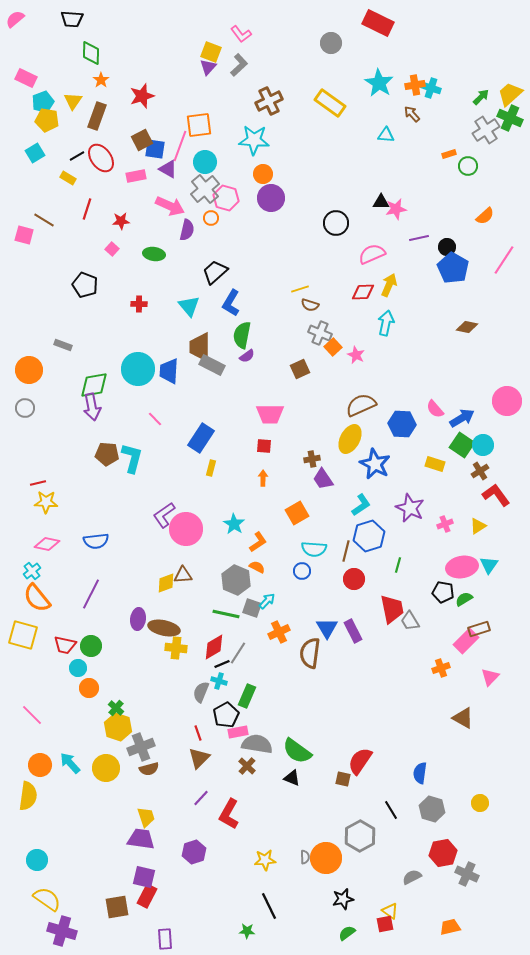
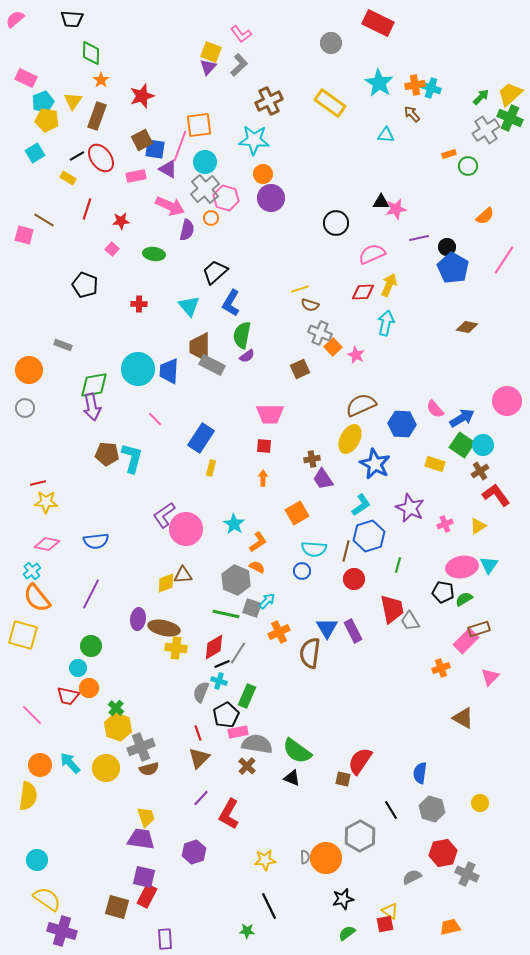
red trapezoid at (65, 645): moved 3 px right, 51 px down
brown square at (117, 907): rotated 25 degrees clockwise
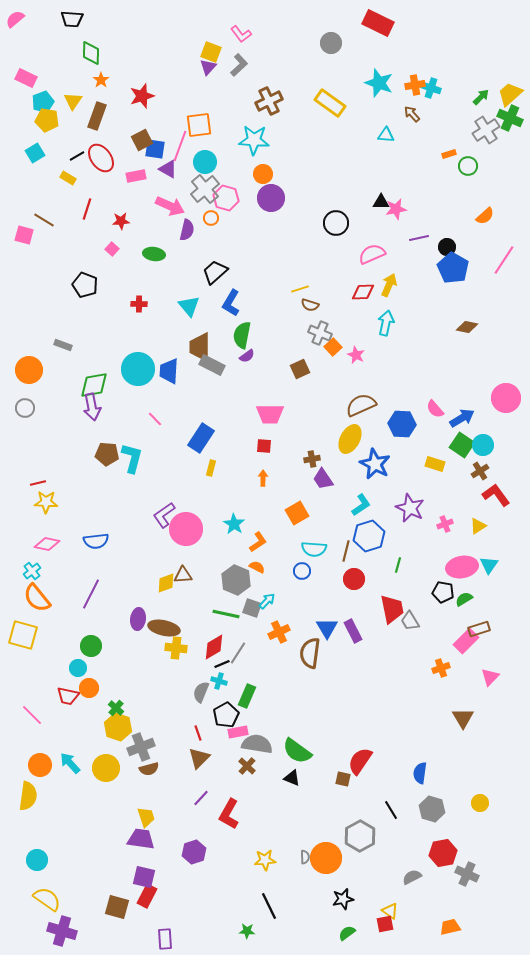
cyan star at (379, 83): rotated 12 degrees counterclockwise
pink circle at (507, 401): moved 1 px left, 3 px up
brown triangle at (463, 718): rotated 30 degrees clockwise
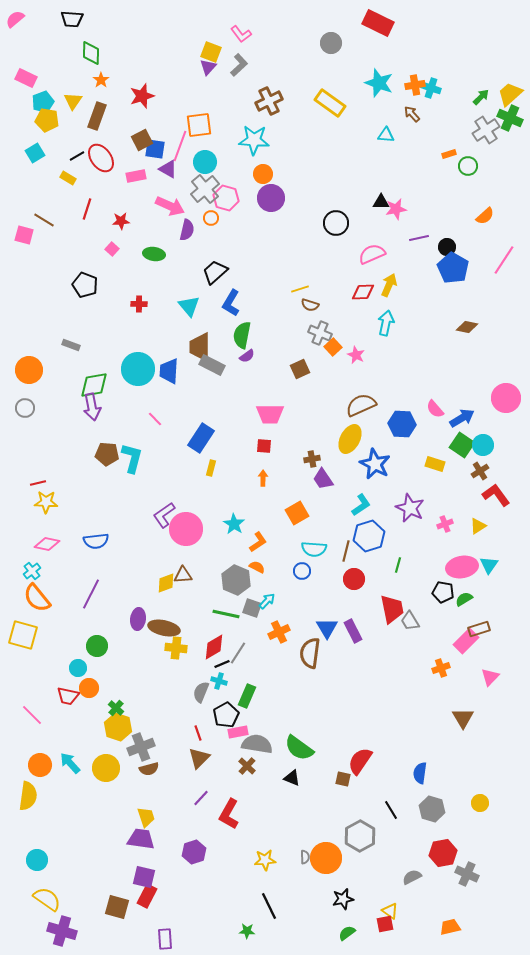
gray rectangle at (63, 345): moved 8 px right
green circle at (91, 646): moved 6 px right
green semicircle at (297, 751): moved 2 px right, 3 px up
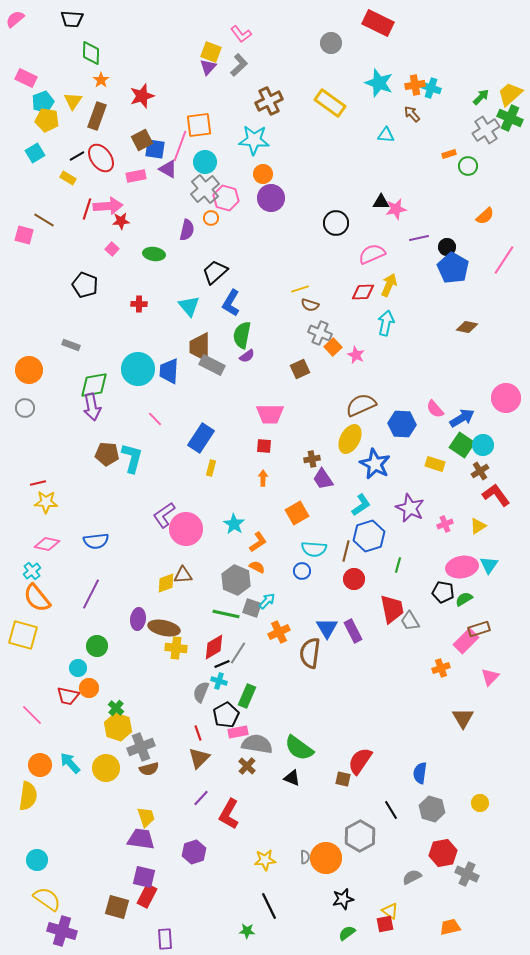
pink arrow at (170, 206): moved 62 px left; rotated 28 degrees counterclockwise
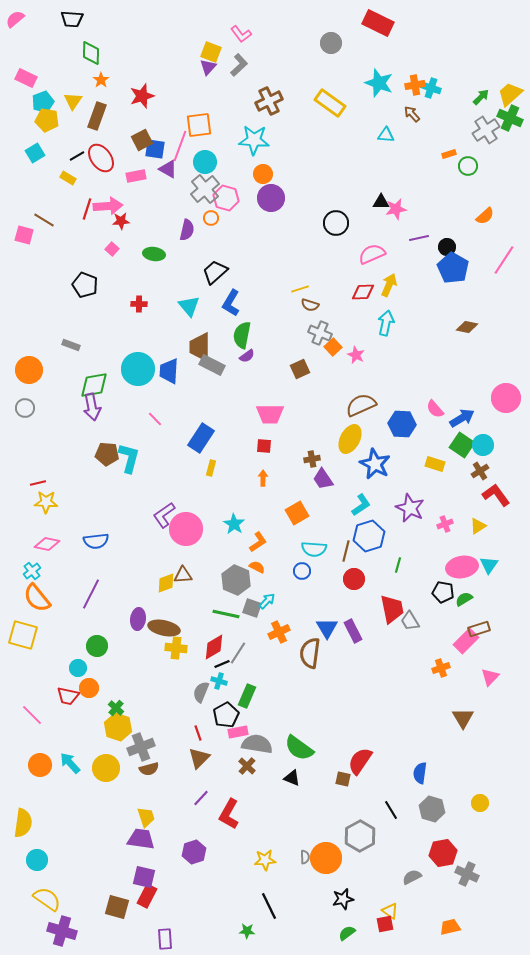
cyan L-shape at (132, 458): moved 3 px left
yellow semicircle at (28, 796): moved 5 px left, 27 px down
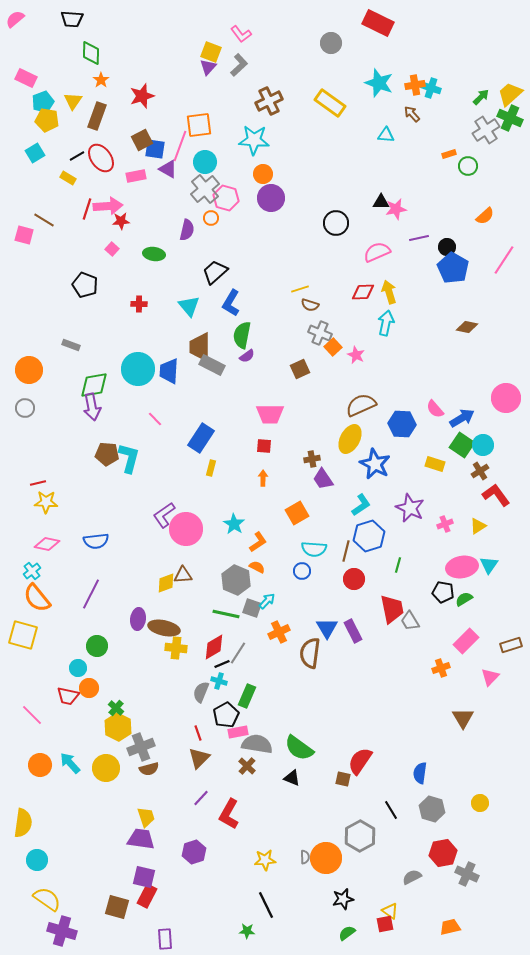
pink semicircle at (372, 254): moved 5 px right, 2 px up
yellow arrow at (389, 285): moved 7 px down; rotated 40 degrees counterclockwise
brown rectangle at (479, 629): moved 32 px right, 16 px down
yellow hexagon at (118, 727): rotated 8 degrees clockwise
black line at (269, 906): moved 3 px left, 1 px up
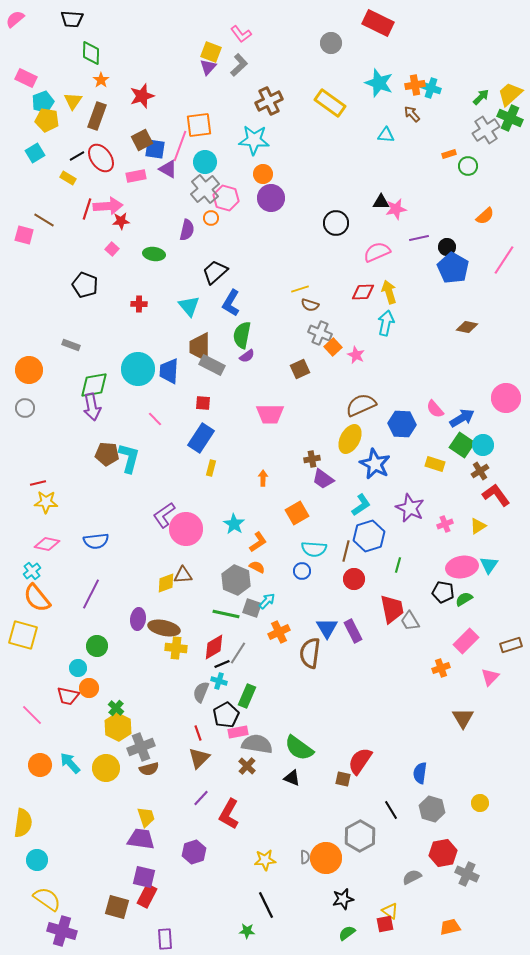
red square at (264, 446): moved 61 px left, 43 px up
purple trapezoid at (323, 479): rotated 20 degrees counterclockwise
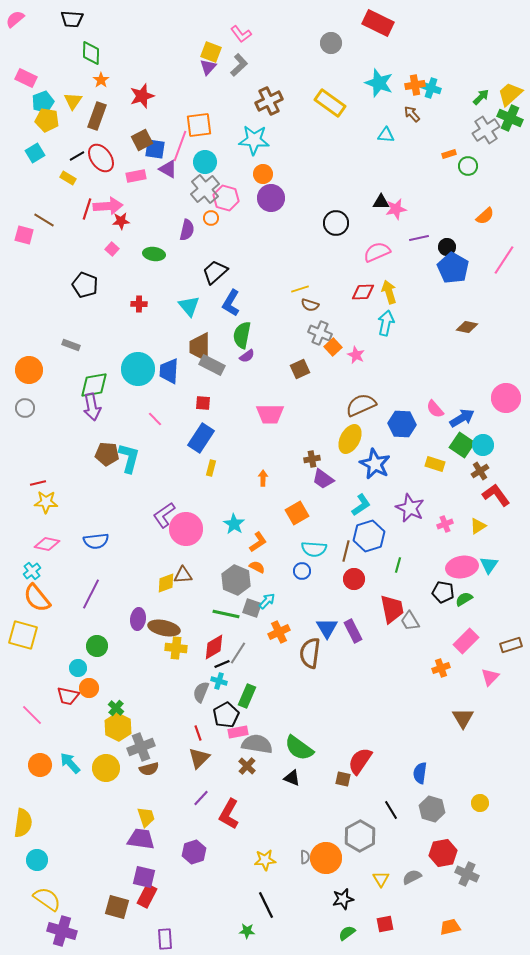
yellow triangle at (390, 911): moved 9 px left, 32 px up; rotated 24 degrees clockwise
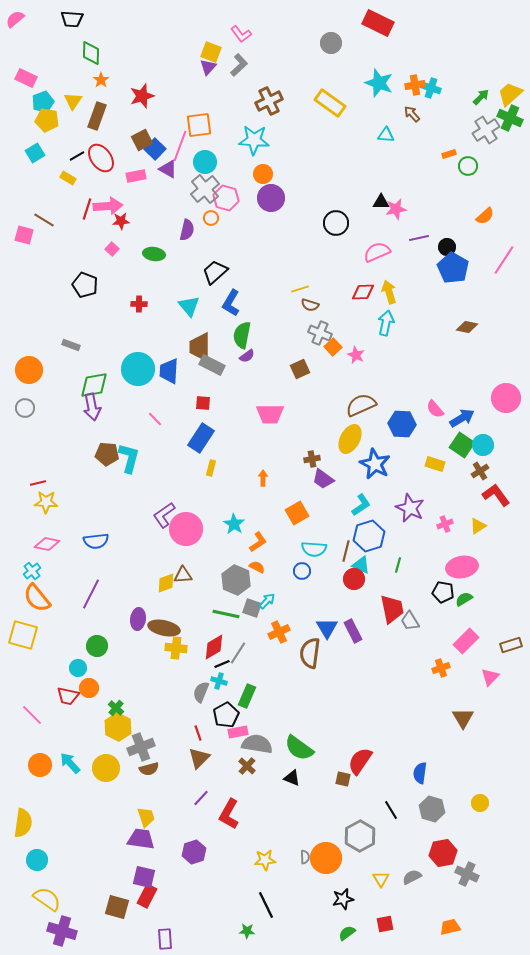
blue square at (155, 149): rotated 35 degrees clockwise
cyan triangle at (489, 565): moved 128 px left; rotated 42 degrees counterclockwise
